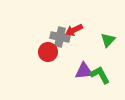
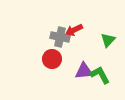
red circle: moved 4 px right, 7 px down
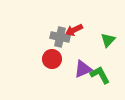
purple triangle: moved 1 px left, 2 px up; rotated 18 degrees counterclockwise
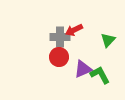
gray cross: rotated 12 degrees counterclockwise
red circle: moved 7 px right, 2 px up
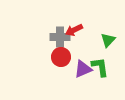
red circle: moved 2 px right
green L-shape: moved 8 px up; rotated 20 degrees clockwise
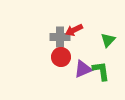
green L-shape: moved 1 px right, 4 px down
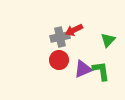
gray cross: rotated 12 degrees counterclockwise
red circle: moved 2 px left, 3 px down
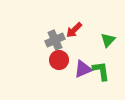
red arrow: rotated 18 degrees counterclockwise
gray cross: moved 5 px left, 3 px down; rotated 12 degrees counterclockwise
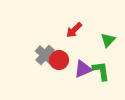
gray cross: moved 10 px left, 15 px down; rotated 24 degrees counterclockwise
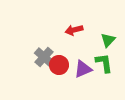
red arrow: rotated 30 degrees clockwise
gray cross: moved 1 px left, 2 px down
red circle: moved 5 px down
green L-shape: moved 3 px right, 8 px up
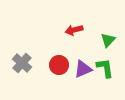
gray cross: moved 22 px left, 6 px down
green L-shape: moved 1 px right, 5 px down
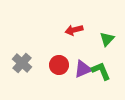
green triangle: moved 1 px left, 1 px up
green L-shape: moved 4 px left, 3 px down; rotated 15 degrees counterclockwise
